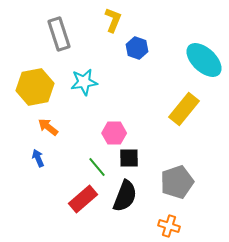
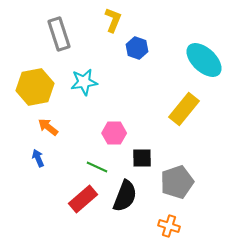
black square: moved 13 px right
green line: rotated 25 degrees counterclockwise
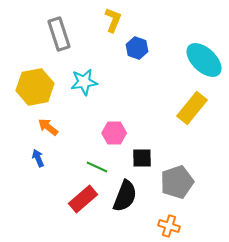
yellow rectangle: moved 8 px right, 1 px up
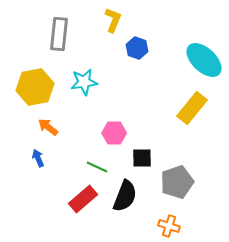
gray rectangle: rotated 24 degrees clockwise
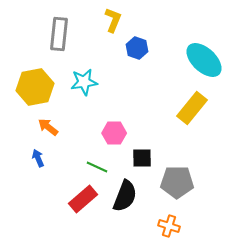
gray pentagon: rotated 20 degrees clockwise
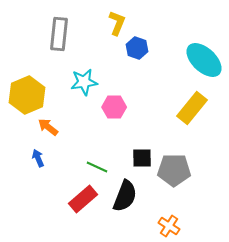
yellow L-shape: moved 4 px right, 3 px down
yellow hexagon: moved 8 px left, 8 px down; rotated 12 degrees counterclockwise
pink hexagon: moved 26 px up
gray pentagon: moved 3 px left, 12 px up
orange cross: rotated 15 degrees clockwise
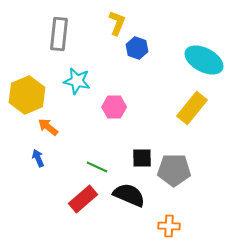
cyan ellipse: rotated 15 degrees counterclockwise
cyan star: moved 7 px left, 1 px up; rotated 20 degrees clockwise
black semicircle: moved 4 px right, 1 px up; rotated 88 degrees counterclockwise
orange cross: rotated 30 degrees counterclockwise
